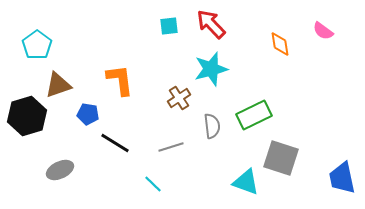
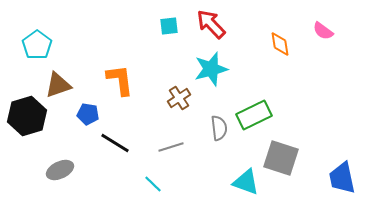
gray semicircle: moved 7 px right, 2 px down
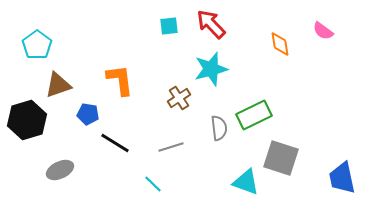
black hexagon: moved 4 px down
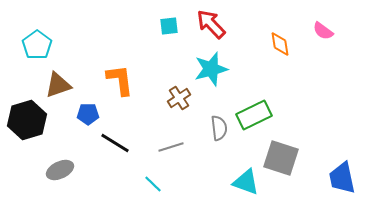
blue pentagon: rotated 10 degrees counterclockwise
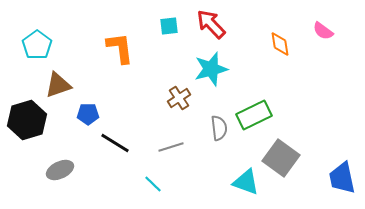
orange L-shape: moved 32 px up
gray square: rotated 18 degrees clockwise
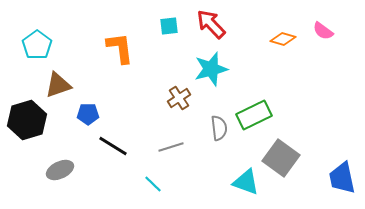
orange diamond: moved 3 px right, 5 px up; rotated 65 degrees counterclockwise
black line: moved 2 px left, 3 px down
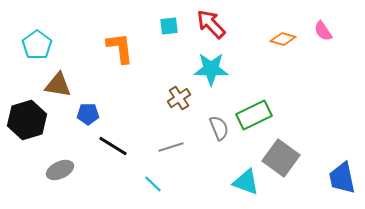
pink semicircle: rotated 20 degrees clockwise
cyan star: rotated 16 degrees clockwise
brown triangle: rotated 28 degrees clockwise
gray semicircle: rotated 15 degrees counterclockwise
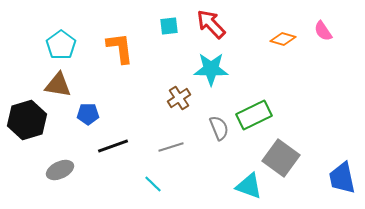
cyan pentagon: moved 24 px right
black line: rotated 52 degrees counterclockwise
cyan triangle: moved 3 px right, 4 px down
